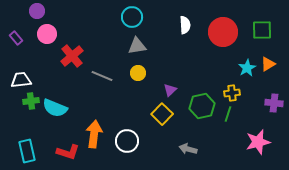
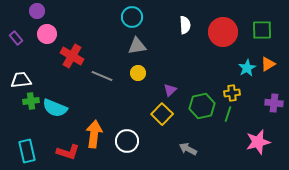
red cross: rotated 20 degrees counterclockwise
gray arrow: rotated 12 degrees clockwise
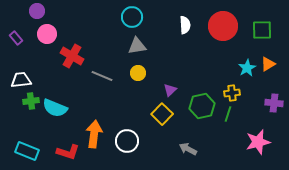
red circle: moved 6 px up
cyan rectangle: rotated 55 degrees counterclockwise
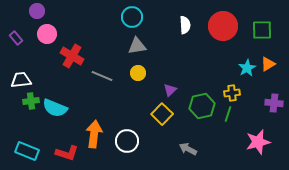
red L-shape: moved 1 px left, 1 px down
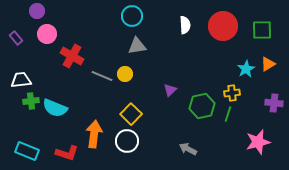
cyan circle: moved 1 px up
cyan star: moved 1 px left, 1 px down
yellow circle: moved 13 px left, 1 px down
yellow square: moved 31 px left
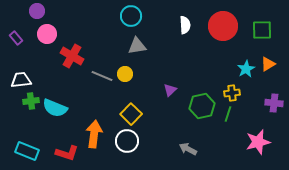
cyan circle: moved 1 px left
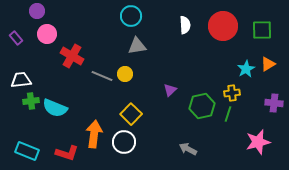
white circle: moved 3 px left, 1 px down
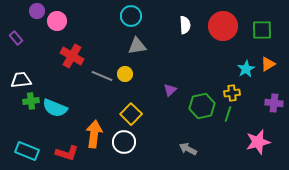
pink circle: moved 10 px right, 13 px up
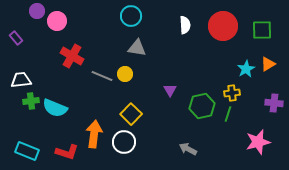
gray triangle: moved 2 px down; rotated 18 degrees clockwise
purple triangle: rotated 16 degrees counterclockwise
red L-shape: moved 1 px up
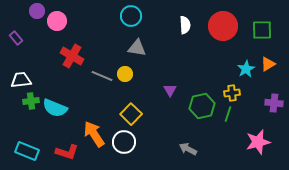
orange arrow: rotated 40 degrees counterclockwise
